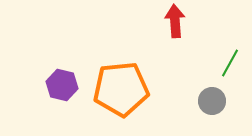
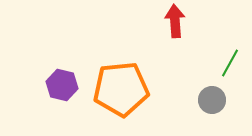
gray circle: moved 1 px up
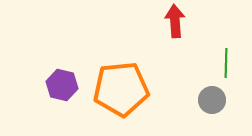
green line: moved 4 px left; rotated 28 degrees counterclockwise
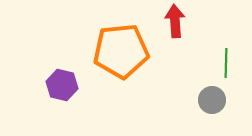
orange pentagon: moved 38 px up
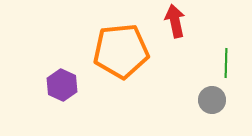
red arrow: rotated 8 degrees counterclockwise
purple hexagon: rotated 12 degrees clockwise
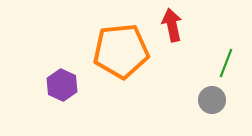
red arrow: moved 3 px left, 4 px down
green line: rotated 20 degrees clockwise
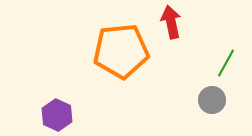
red arrow: moved 1 px left, 3 px up
green line: rotated 8 degrees clockwise
purple hexagon: moved 5 px left, 30 px down
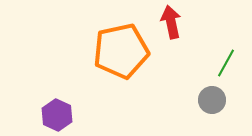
orange pentagon: rotated 6 degrees counterclockwise
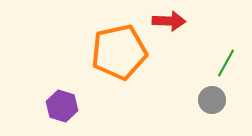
red arrow: moved 2 px left, 1 px up; rotated 104 degrees clockwise
orange pentagon: moved 2 px left, 1 px down
purple hexagon: moved 5 px right, 9 px up; rotated 8 degrees counterclockwise
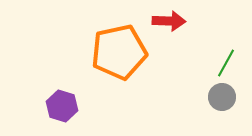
gray circle: moved 10 px right, 3 px up
